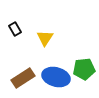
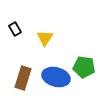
green pentagon: moved 2 px up; rotated 15 degrees clockwise
brown rectangle: rotated 40 degrees counterclockwise
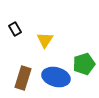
yellow triangle: moved 2 px down
green pentagon: moved 3 px up; rotated 25 degrees counterclockwise
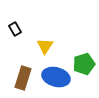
yellow triangle: moved 6 px down
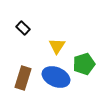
black rectangle: moved 8 px right, 1 px up; rotated 16 degrees counterclockwise
yellow triangle: moved 12 px right
blue ellipse: rotated 8 degrees clockwise
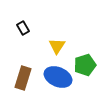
black rectangle: rotated 16 degrees clockwise
green pentagon: moved 1 px right, 1 px down
blue ellipse: moved 2 px right
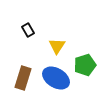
black rectangle: moved 5 px right, 2 px down
blue ellipse: moved 2 px left, 1 px down; rotated 8 degrees clockwise
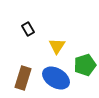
black rectangle: moved 1 px up
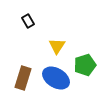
black rectangle: moved 8 px up
